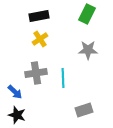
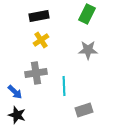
yellow cross: moved 1 px right, 1 px down
cyan line: moved 1 px right, 8 px down
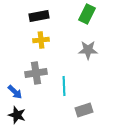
yellow cross: rotated 28 degrees clockwise
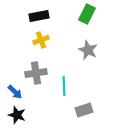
yellow cross: rotated 14 degrees counterclockwise
gray star: rotated 24 degrees clockwise
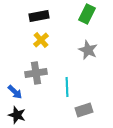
yellow cross: rotated 21 degrees counterclockwise
cyan line: moved 3 px right, 1 px down
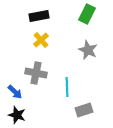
gray cross: rotated 20 degrees clockwise
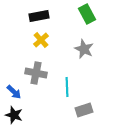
green rectangle: rotated 54 degrees counterclockwise
gray star: moved 4 px left, 1 px up
blue arrow: moved 1 px left
black star: moved 3 px left
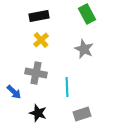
gray rectangle: moved 2 px left, 4 px down
black star: moved 24 px right, 2 px up
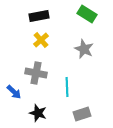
green rectangle: rotated 30 degrees counterclockwise
